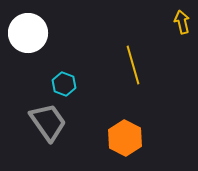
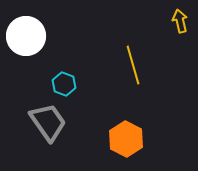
yellow arrow: moved 2 px left, 1 px up
white circle: moved 2 px left, 3 px down
orange hexagon: moved 1 px right, 1 px down
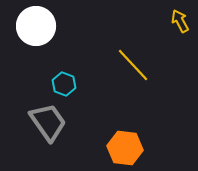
yellow arrow: rotated 15 degrees counterclockwise
white circle: moved 10 px right, 10 px up
yellow line: rotated 27 degrees counterclockwise
orange hexagon: moved 1 px left, 9 px down; rotated 20 degrees counterclockwise
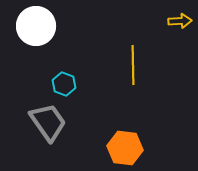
yellow arrow: rotated 115 degrees clockwise
yellow line: rotated 42 degrees clockwise
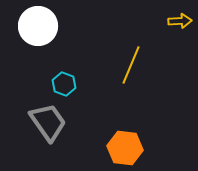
white circle: moved 2 px right
yellow line: moved 2 px left; rotated 24 degrees clockwise
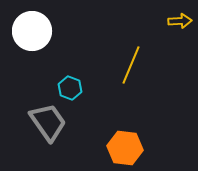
white circle: moved 6 px left, 5 px down
cyan hexagon: moved 6 px right, 4 px down
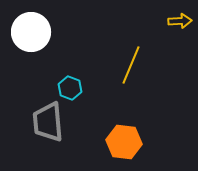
white circle: moved 1 px left, 1 px down
gray trapezoid: rotated 150 degrees counterclockwise
orange hexagon: moved 1 px left, 6 px up
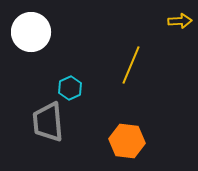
cyan hexagon: rotated 15 degrees clockwise
orange hexagon: moved 3 px right, 1 px up
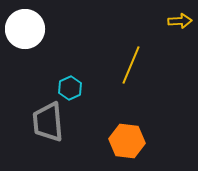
white circle: moved 6 px left, 3 px up
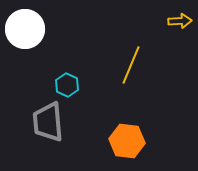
cyan hexagon: moved 3 px left, 3 px up; rotated 10 degrees counterclockwise
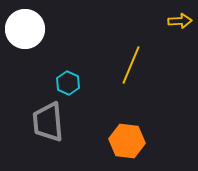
cyan hexagon: moved 1 px right, 2 px up
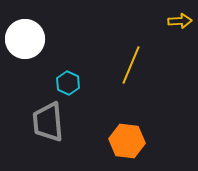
white circle: moved 10 px down
